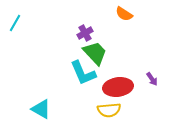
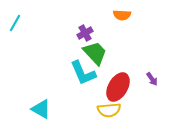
orange semicircle: moved 2 px left, 1 px down; rotated 30 degrees counterclockwise
red ellipse: rotated 52 degrees counterclockwise
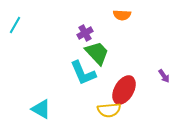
cyan line: moved 2 px down
green trapezoid: moved 2 px right
purple arrow: moved 12 px right, 3 px up
red ellipse: moved 6 px right, 3 px down
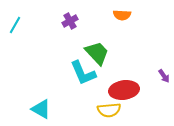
purple cross: moved 15 px left, 12 px up
red ellipse: rotated 52 degrees clockwise
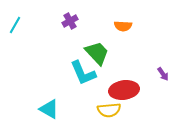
orange semicircle: moved 1 px right, 11 px down
purple arrow: moved 1 px left, 2 px up
cyan triangle: moved 8 px right
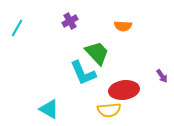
cyan line: moved 2 px right, 3 px down
purple arrow: moved 1 px left, 2 px down
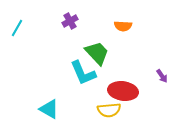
red ellipse: moved 1 px left, 1 px down; rotated 16 degrees clockwise
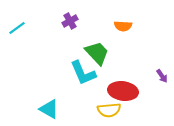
cyan line: rotated 24 degrees clockwise
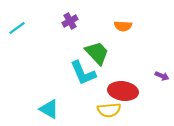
purple arrow: rotated 32 degrees counterclockwise
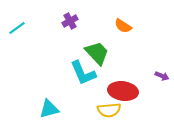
orange semicircle: rotated 30 degrees clockwise
cyan triangle: rotated 45 degrees counterclockwise
